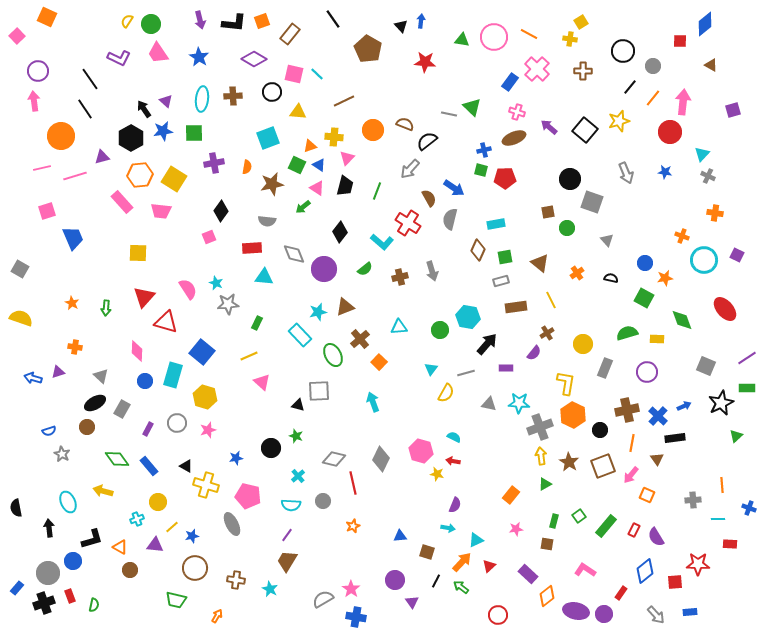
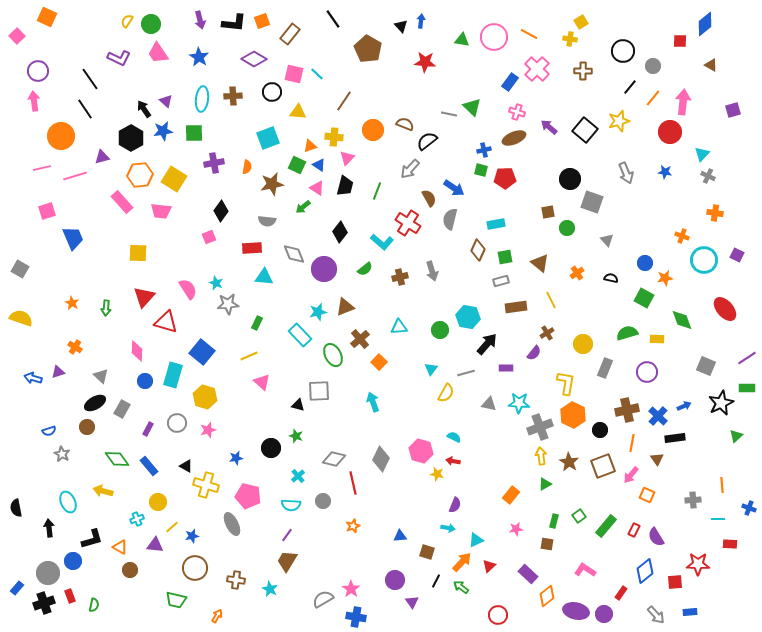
brown line at (344, 101): rotated 30 degrees counterclockwise
orange cross at (75, 347): rotated 24 degrees clockwise
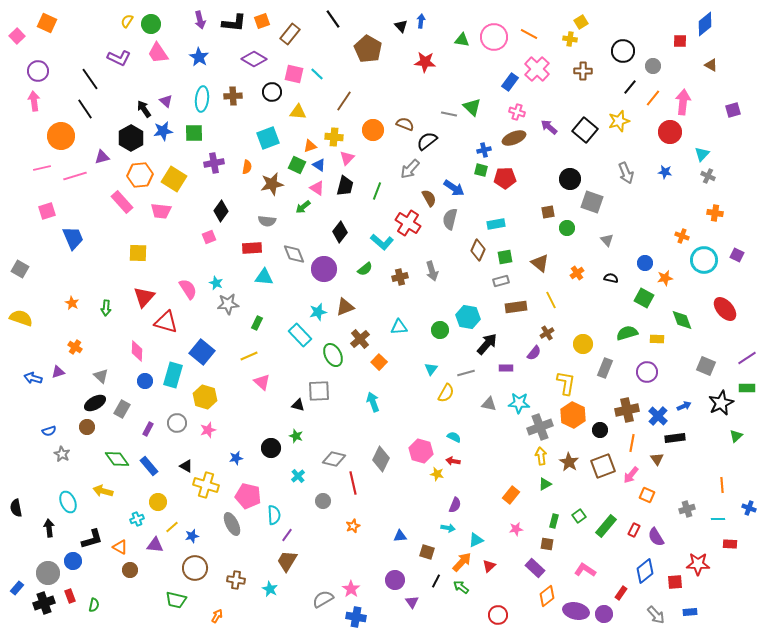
orange square at (47, 17): moved 6 px down
gray cross at (693, 500): moved 6 px left, 9 px down; rotated 14 degrees counterclockwise
cyan semicircle at (291, 505): moved 17 px left, 10 px down; rotated 96 degrees counterclockwise
purple rectangle at (528, 574): moved 7 px right, 6 px up
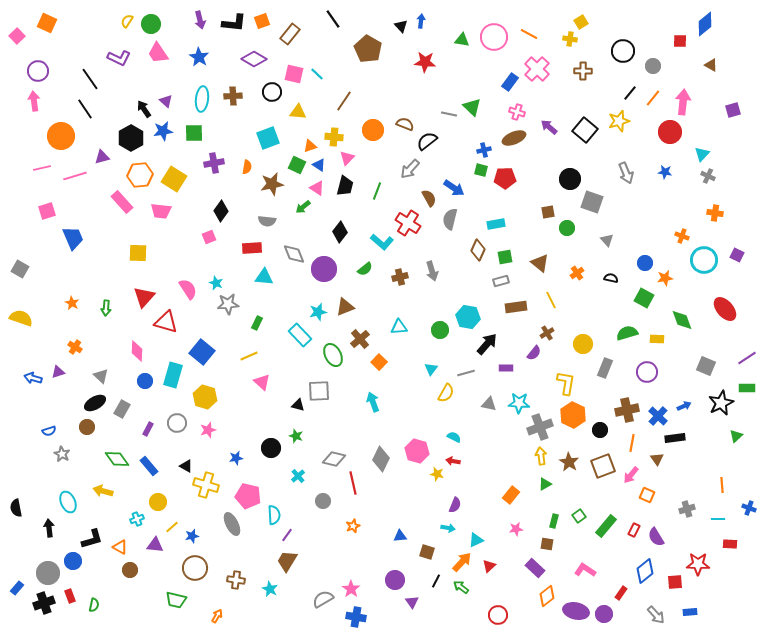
black line at (630, 87): moved 6 px down
pink hexagon at (421, 451): moved 4 px left
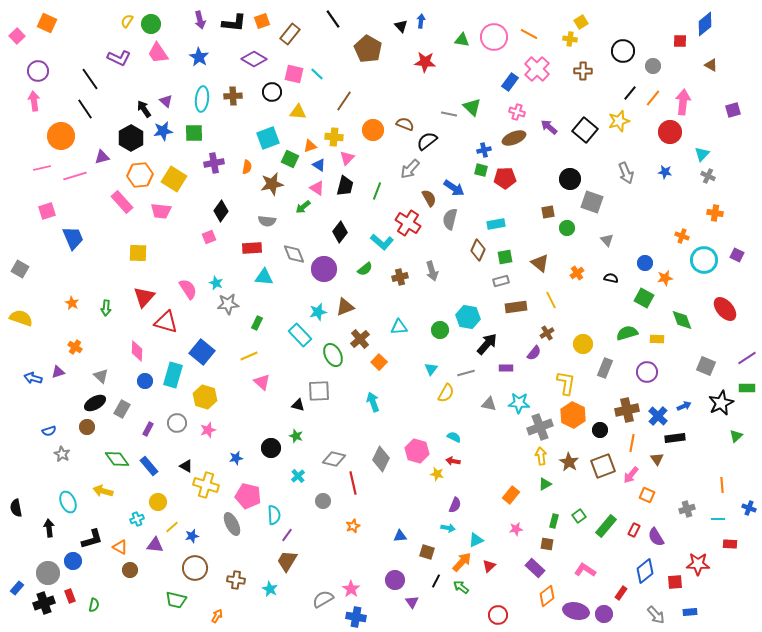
green square at (297, 165): moved 7 px left, 6 px up
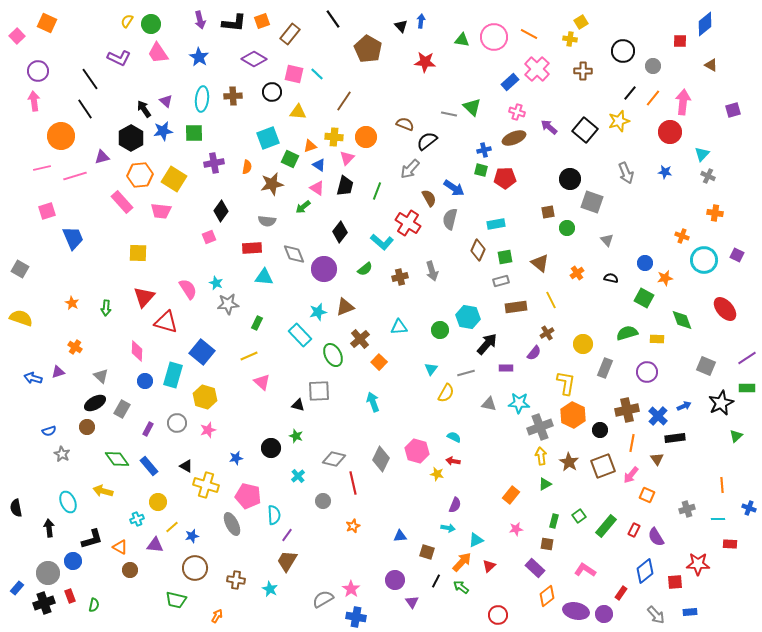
blue rectangle at (510, 82): rotated 12 degrees clockwise
orange circle at (373, 130): moved 7 px left, 7 px down
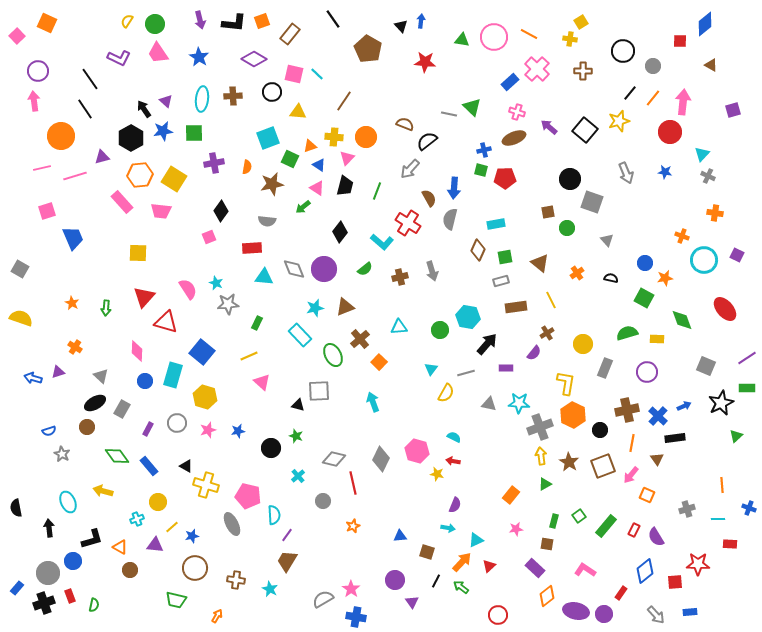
green circle at (151, 24): moved 4 px right
blue arrow at (454, 188): rotated 60 degrees clockwise
gray diamond at (294, 254): moved 15 px down
cyan star at (318, 312): moved 3 px left, 4 px up
blue star at (236, 458): moved 2 px right, 27 px up
green diamond at (117, 459): moved 3 px up
